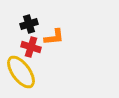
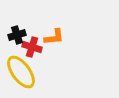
black cross: moved 12 px left, 11 px down
red cross: moved 1 px right
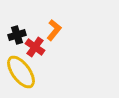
orange L-shape: moved 7 px up; rotated 45 degrees counterclockwise
red cross: moved 3 px right; rotated 18 degrees clockwise
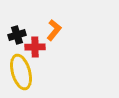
red cross: rotated 36 degrees counterclockwise
yellow ellipse: rotated 20 degrees clockwise
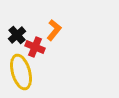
black cross: rotated 24 degrees counterclockwise
red cross: rotated 24 degrees clockwise
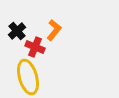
black cross: moved 4 px up
yellow ellipse: moved 7 px right, 5 px down
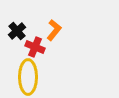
yellow ellipse: rotated 16 degrees clockwise
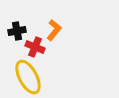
black cross: rotated 30 degrees clockwise
yellow ellipse: rotated 28 degrees counterclockwise
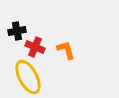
orange L-shape: moved 12 px right, 20 px down; rotated 55 degrees counterclockwise
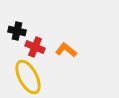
black cross: rotated 24 degrees clockwise
orange L-shape: rotated 35 degrees counterclockwise
